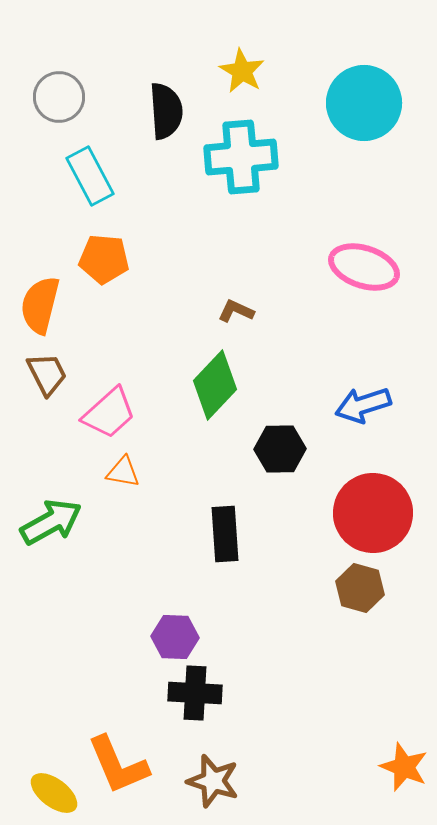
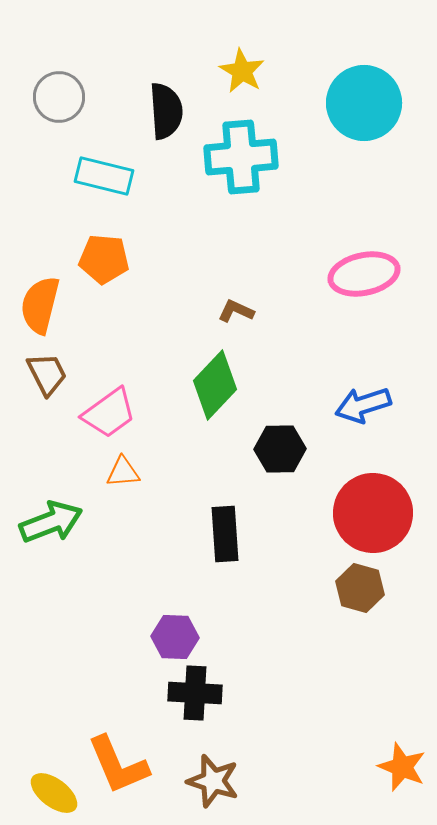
cyan rectangle: moved 14 px right; rotated 48 degrees counterclockwise
pink ellipse: moved 7 px down; rotated 30 degrees counterclockwise
pink trapezoid: rotated 6 degrees clockwise
orange triangle: rotated 15 degrees counterclockwise
green arrow: rotated 8 degrees clockwise
orange star: moved 2 px left
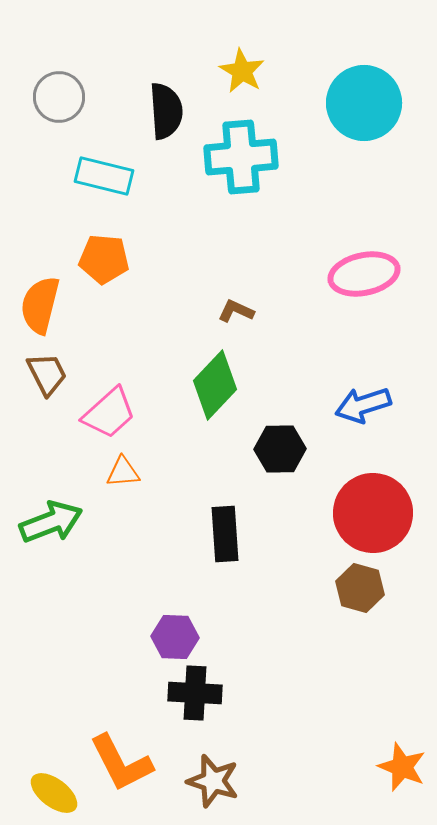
pink trapezoid: rotated 6 degrees counterclockwise
orange L-shape: moved 3 px right, 2 px up; rotated 4 degrees counterclockwise
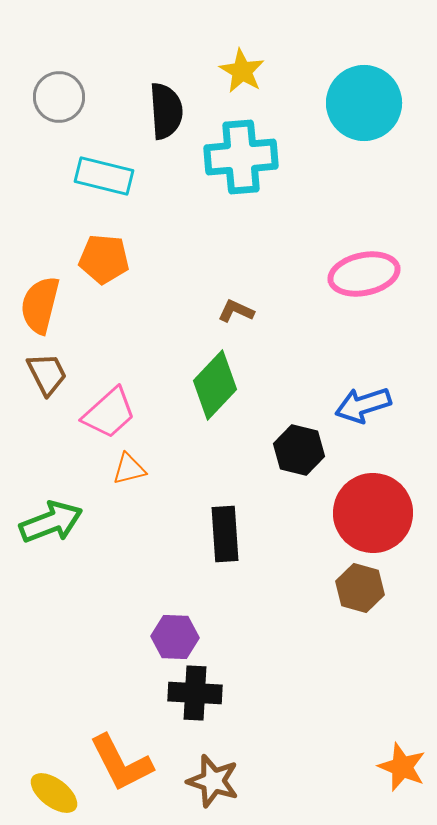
black hexagon: moved 19 px right, 1 px down; rotated 15 degrees clockwise
orange triangle: moved 6 px right, 3 px up; rotated 9 degrees counterclockwise
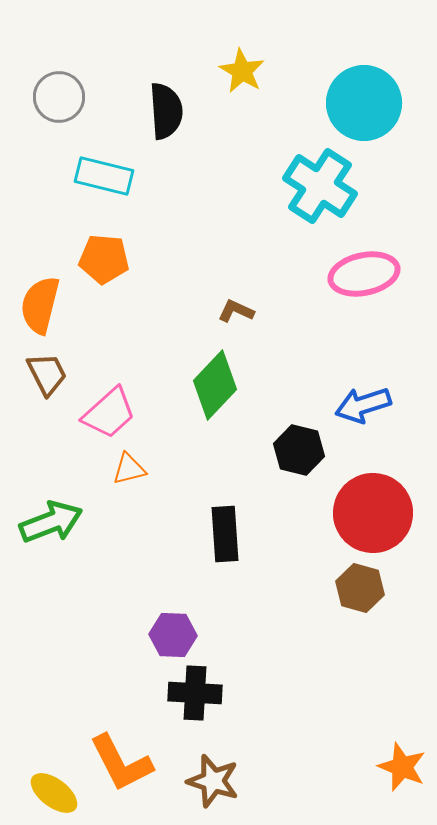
cyan cross: moved 79 px right, 29 px down; rotated 38 degrees clockwise
purple hexagon: moved 2 px left, 2 px up
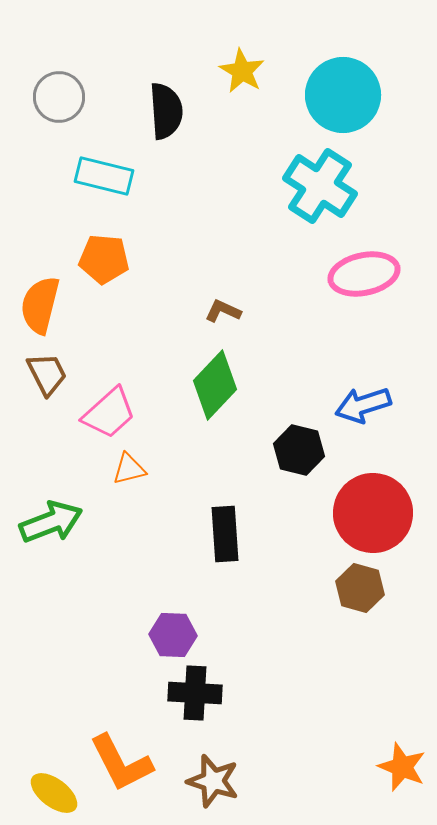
cyan circle: moved 21 px left, 8 px up
brown L-shape: moved 13 px left
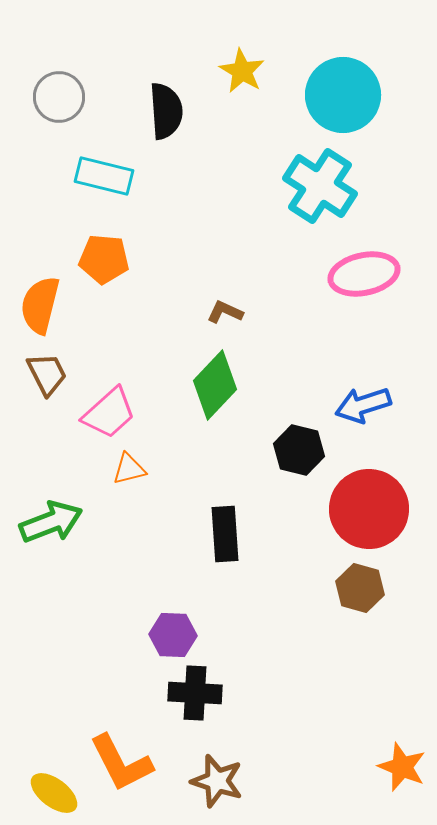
brown L-shape: moved 2 px right, 1 px down
red circle: moved 4 px left, 4 px up
brown star: moved 4 px right
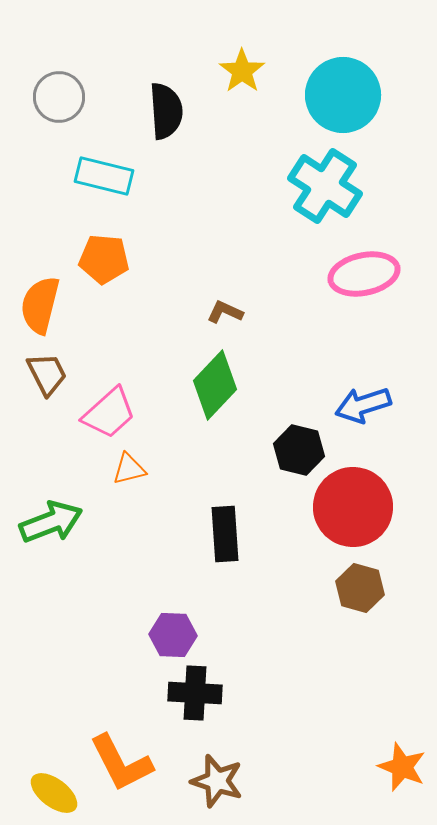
yellow star: rotated 6 degrees clockwise
cyan cross: moved 5 px right
red circle: moved 16 px left, 2 px up
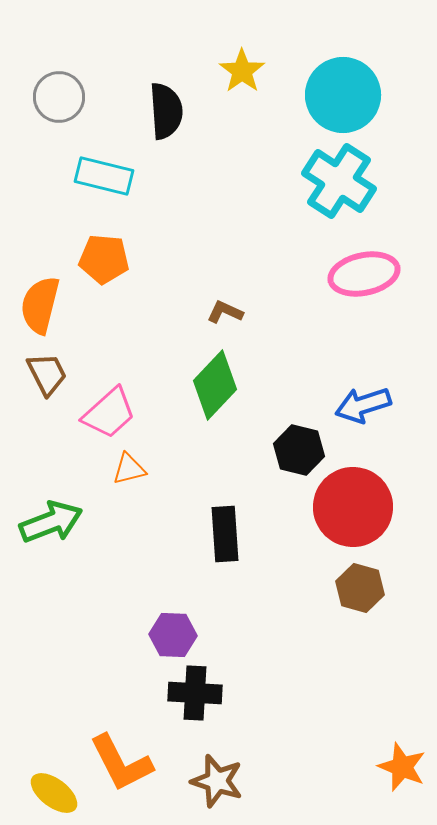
cyan cross: moved 14 px right, 5 px up
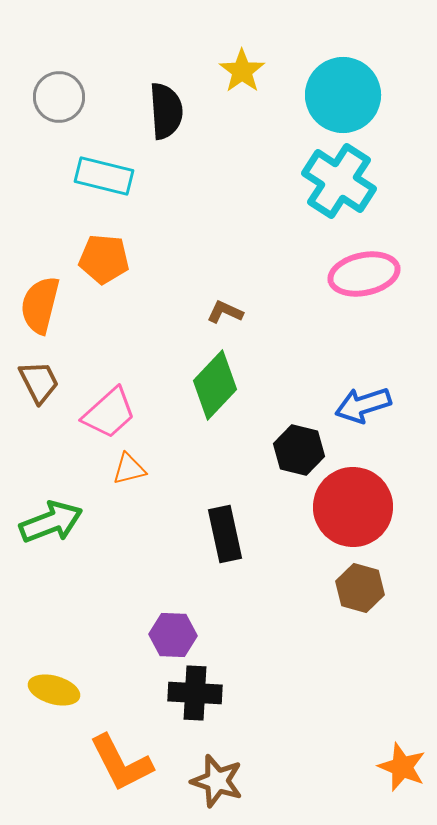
brown trapezoid: moved 8 px left, 8 px down
black rectangle: rotated 8 degrees counterclockwise
yellow ellipse: moved 103 px up; rotated 21 degrees counterclockwise
